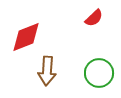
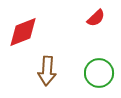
red semicircle: moved 2 px right
red diamond: moved 3 px left, 5 px up
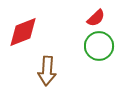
green circle: moved 27 px up
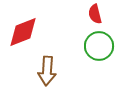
red semicircle: moved 1 px left, 4 px up; rotated 120 degrees clockwise
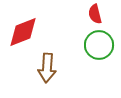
green circle: moved 1 px up
brown arrow: moved 3 px up
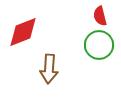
red semicircle: moved 5 px right, 2 px down
brown arrow: moved 2 px right, 1 px down
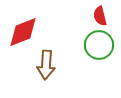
brown arrow: moved 3 px left, 4 px up
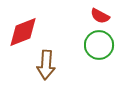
red semicircle: rotated 48 degrees counterclockwise
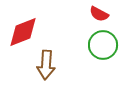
red semicircle: moved 1 px left, 2 px up
green circle: moved 4 px right
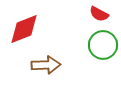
red diamond: moved 1 px right, 3 px up
brown arrow: rotated 96 degrees counterclockwise
